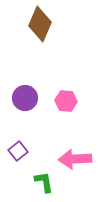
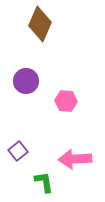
purple circle: moved 1 px right, 17 px up
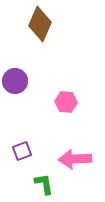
purple circle: moved 11 px left
pink hexagon: moved 1 px down
purple square: moved 4 px right; rotated 18 degrees clockwise
green L-shape: moved 2 px down
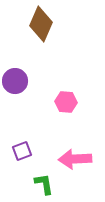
brown diamond: moved 1 px right
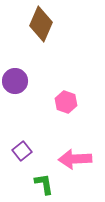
pink hexagon: rotated 15 degrees clockwise
purple square: rotated 18 degrees counterclockwise
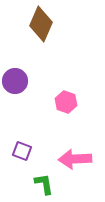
purple square: rotated 30 degrees counterclockwise
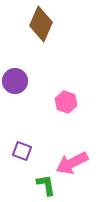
pink arrow: moved 3 px left, 4 px down; rotated 24 degrees counterclockwise
green L-shape: moved 2 px right, 1 px down
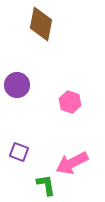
brown diamond: rotated 12 degrees counterclockwise
purple circle: moved 2 px right, 4 px down
pink hexagon: moved 4 px right
purple square: moved 3 px left, 1 px down
